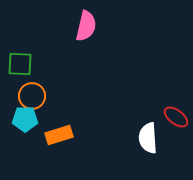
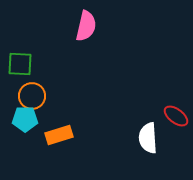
red ellipse: moved 1 px up
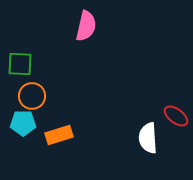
cyan pentagon: moved 2 px left, 4 px down
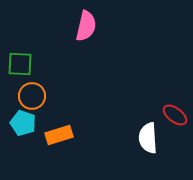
red ellipse: moved 1 px left, 1 px up
cyan pentagon: rotated 20 degrees clockwise
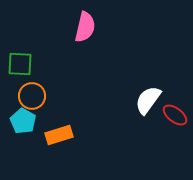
pink semicircle: moved 1 px left, 1 px down
cyan pentagon: moved 2 px up; rotated 10 degrees clockwise
white semicircle: moved 38 px up; rotated 40 degrees clockwise
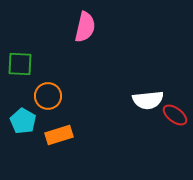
orange circle: moved 16 px right
white semicircle: rotated 132 degrees counterclockwise
